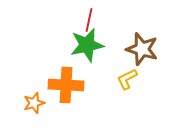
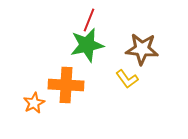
red line: rotated 10 degrees clockwise
brown star: rotated 12 degrees counterclockwise
yellow L-shape: rotated 100 degrees counterclockwise
orange star: rotated 10 degrees counterclockwise
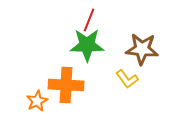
green star: rotated 12 degrees clockwise
orange star: moved 3 px right, 2 px up
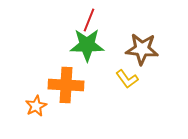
orange star: moved 1 px left, 5 px down
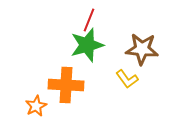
green star: rotated 16 degrees counterclockwise
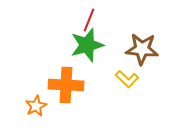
yellow L-shape: rotated 10 degrees counterclockwise
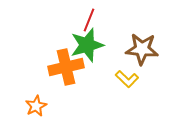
orange cross: moved 18 px up; rotated 16 degrees counterclockwise
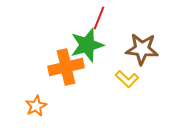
red line: moved 10 px right, 2 px up
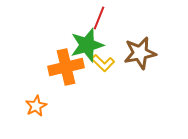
brown star: moved 2 px left, 4 px down; rotated 16 degrees counterclockwise
yellow L-shape: moved 24 px left, 16 px up
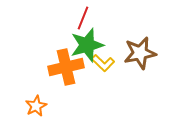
red line: moved 16 px left
